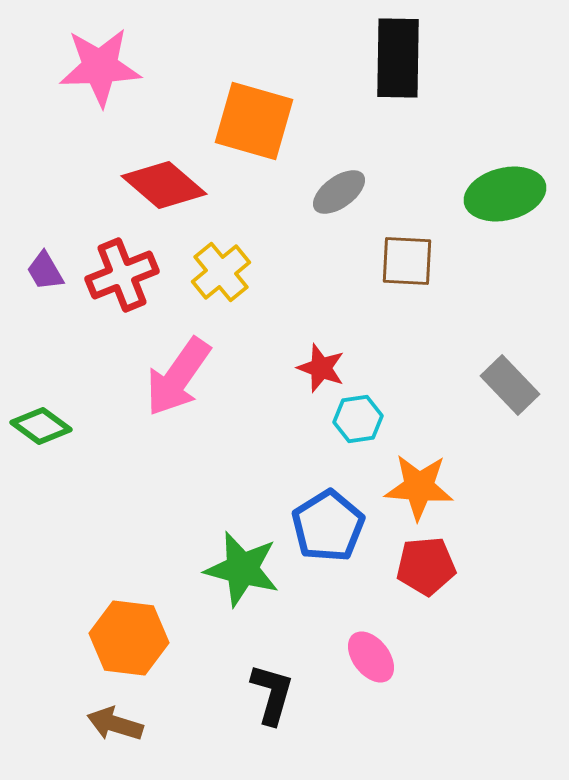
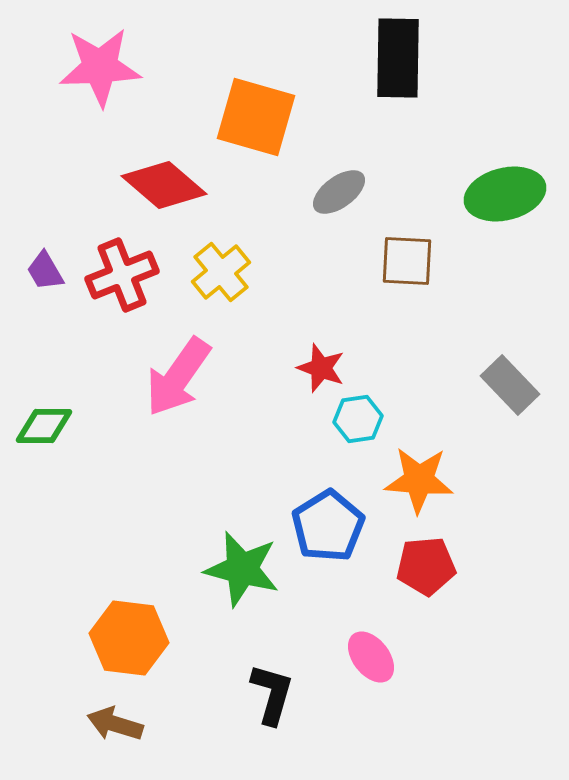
orange square: moved 2 px right, 4 px up
green diamond: moved 3 px right; rotated 36 degrees counterclockwise
orange star: moved 7 px up
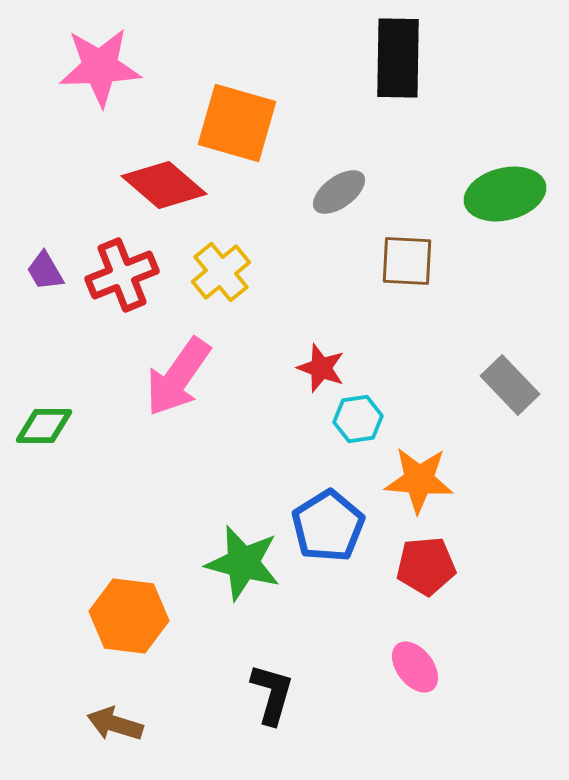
orange square: moved 19 px left, 6 px down
green star: moved 1 px right, 6 px up
orange hexagon: moved 22 px up
pink ellipse: moved 44 px right, 10 px down
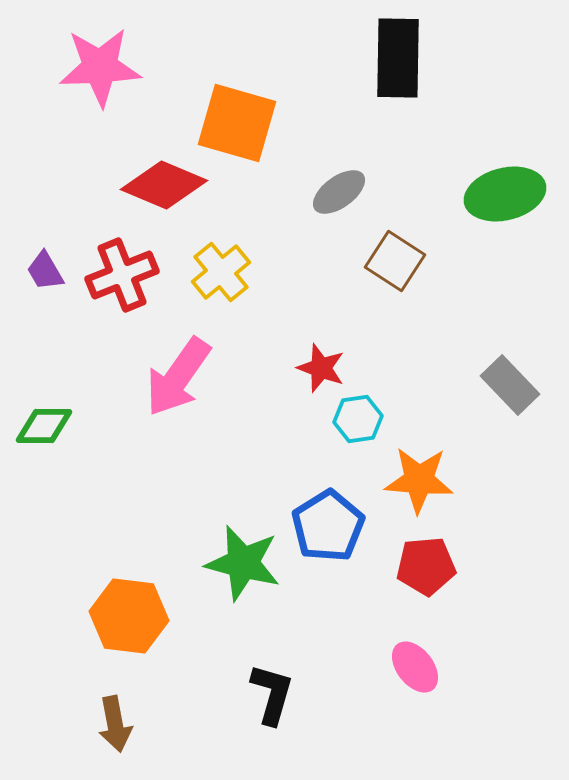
red diamond: rotated 18 degrees counterclockwise
brown square: moved 12 px left; rotated 30 degrees clockwise
brown arrow: rotated 118 degrees counterclockwise
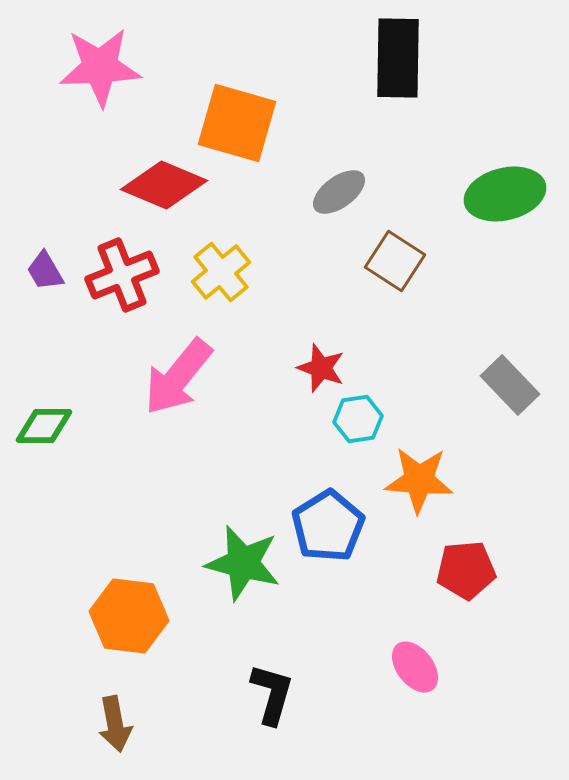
pink arrow: rotated 4 degrees clockwise
red pentagon: moved 40 px right, 4 px down
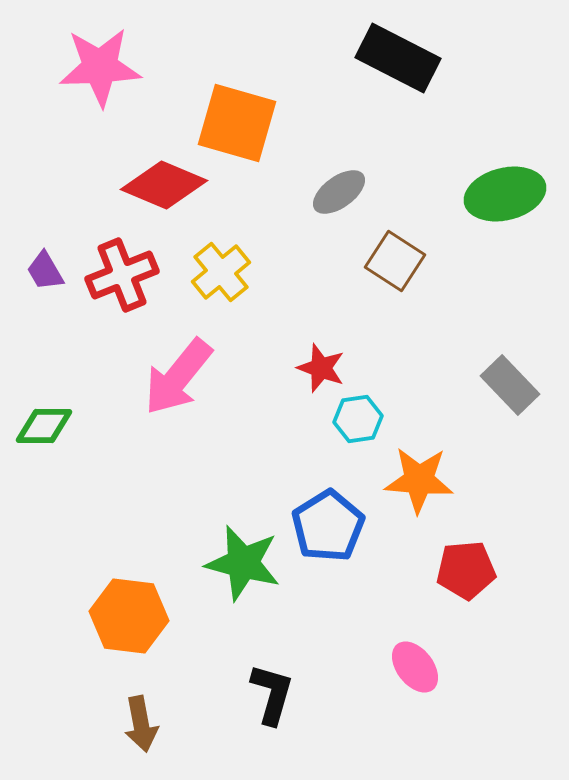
black rectangle: rotated 64 degrees counterclockwise
brown arrow: moved 26 px right
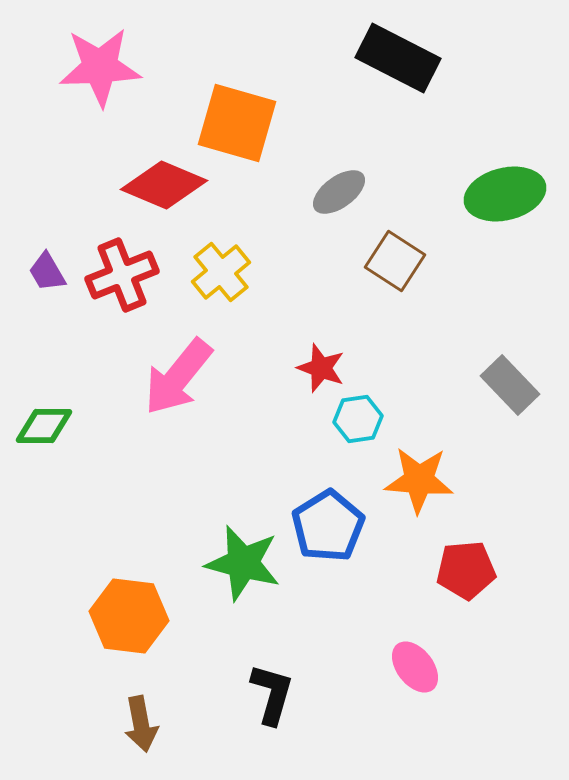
purple trapezoid: moved 2 px right, 1 px down
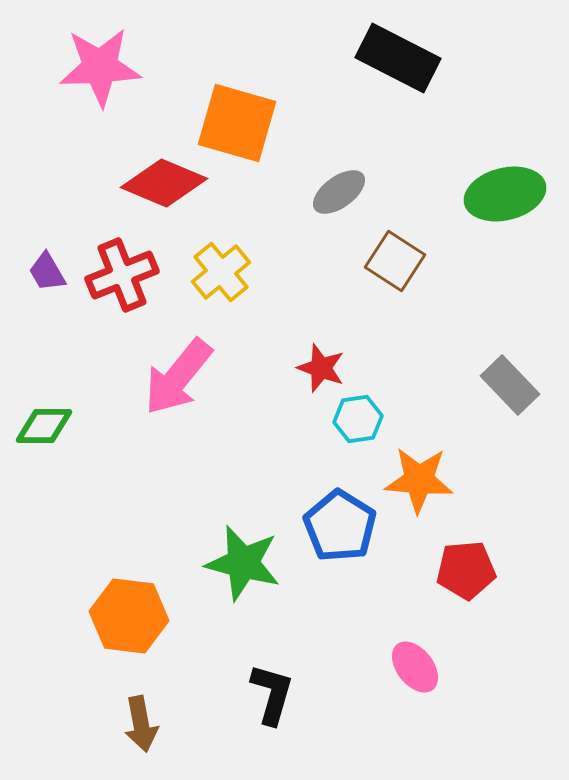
red diamond: moved 2 px up
blue pentagon: moved 12 px right; rotated 8 degrees counterclockwise
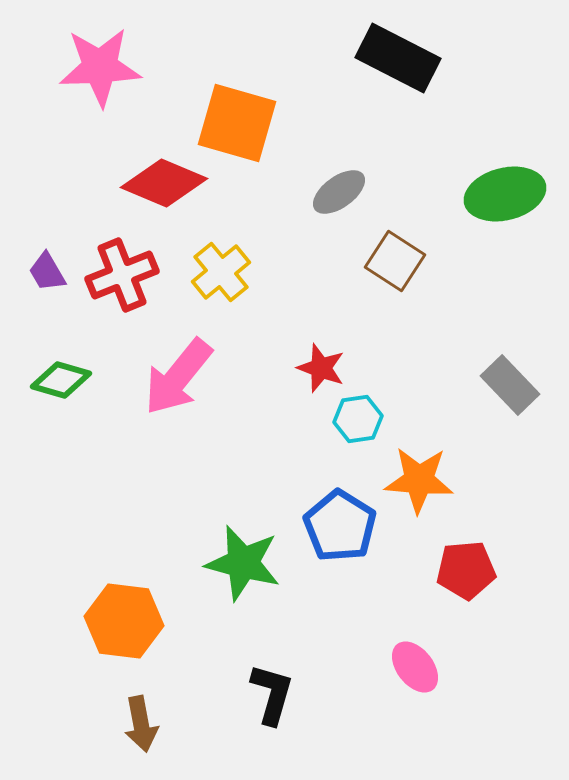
green diamond: moved 17 px right, 46 px up; rotated 16 degrees clockwise
orange hexagon: moved 5 px left, 5 px down
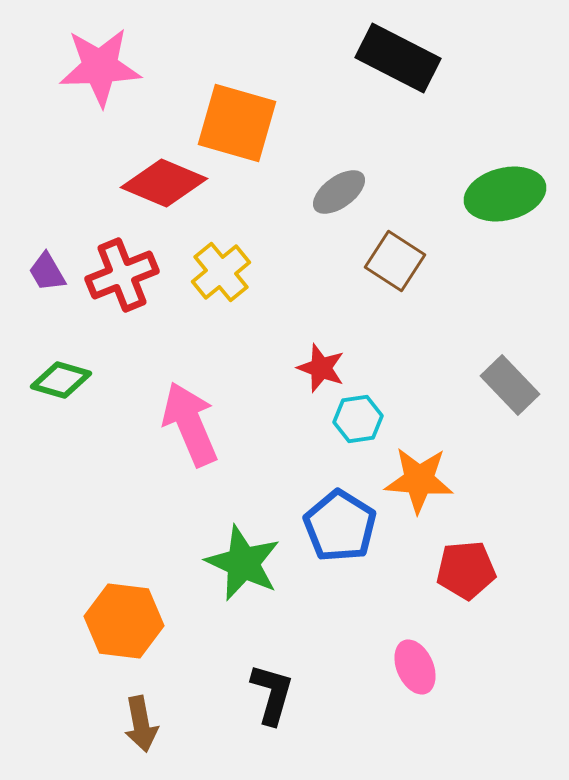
pink arrow: moved 12 px right, 47 px down; rotated 118 degrees clockwise
green star: rotated 10 degrees clockwise
pink ellipse: rotated 14 degrees clockwise
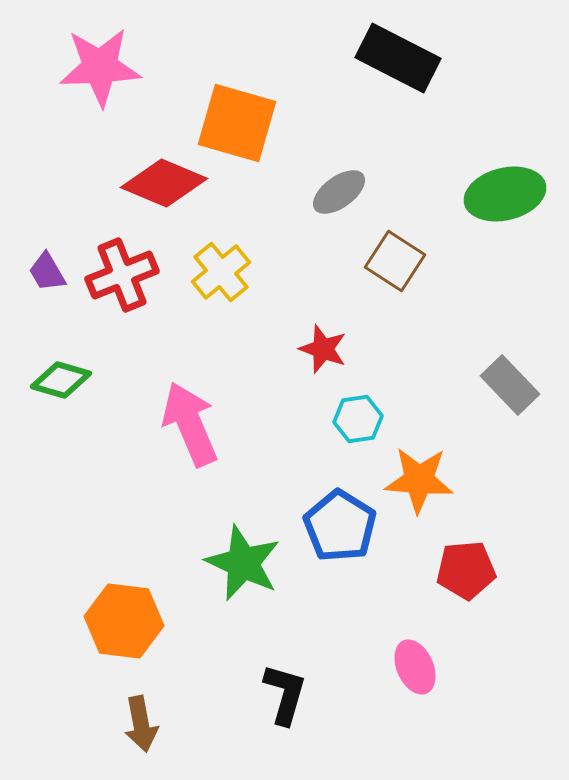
red star: moved 2 px right, 19 px up
black L-shape: moved 13 px right
